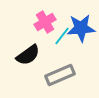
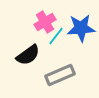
cyan line: moved 6 px left
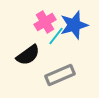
blue star: moved 7 px left, 3 px up; rotated 12 degrees counterclockwise
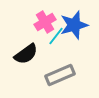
black semicircle: moved 2 px left, 1 px up
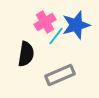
blue star: moved 2 px right
black semicircle: rotated 45 degrees counterclockwise
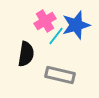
pink cross: moved 1 px up
gray rectangle: rotated 36 degrees clockwise
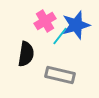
cyan line: moved 4 px right
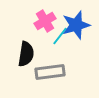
gray rectangle: moved 10 px left, 3 px up; rotated 20 degrees counterclockwise
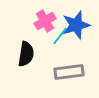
gray rectangle: moved 19 px right
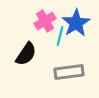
blue star: moved 2 px up; rotated 16 degrees counterclockwise
cyan line: rotated 24 degrees counterclockwise
black semicircle: rotated 25 degrees clockwise
